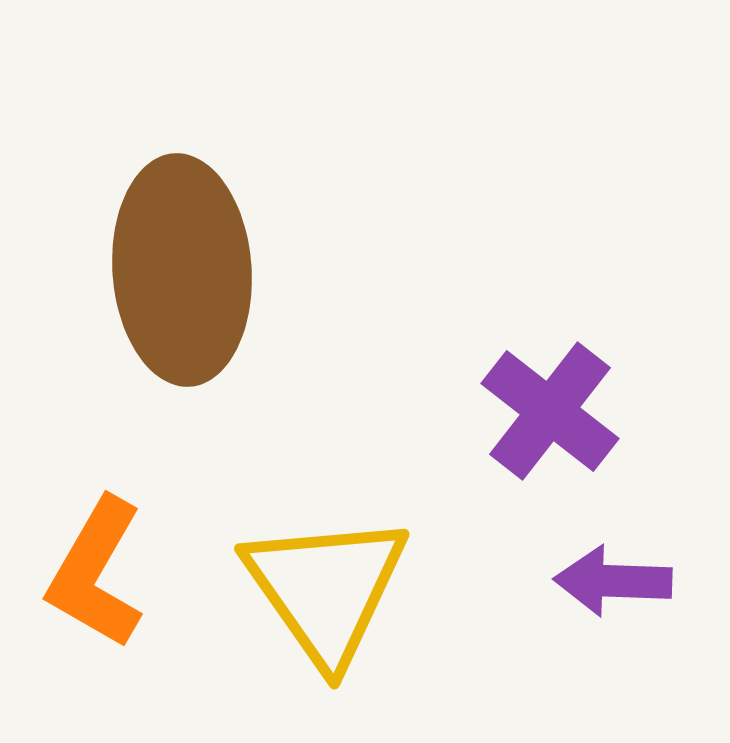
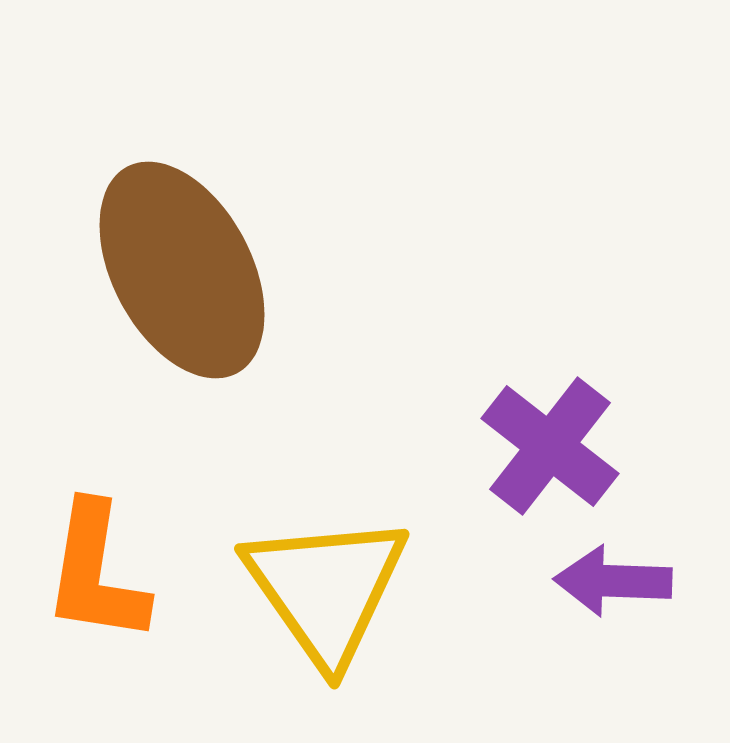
brown ellipse: rotated 24 degrees counterclockwise
purple cross: moved 35 px down
orange L-shape: rotated 21 degrees counterclockwise
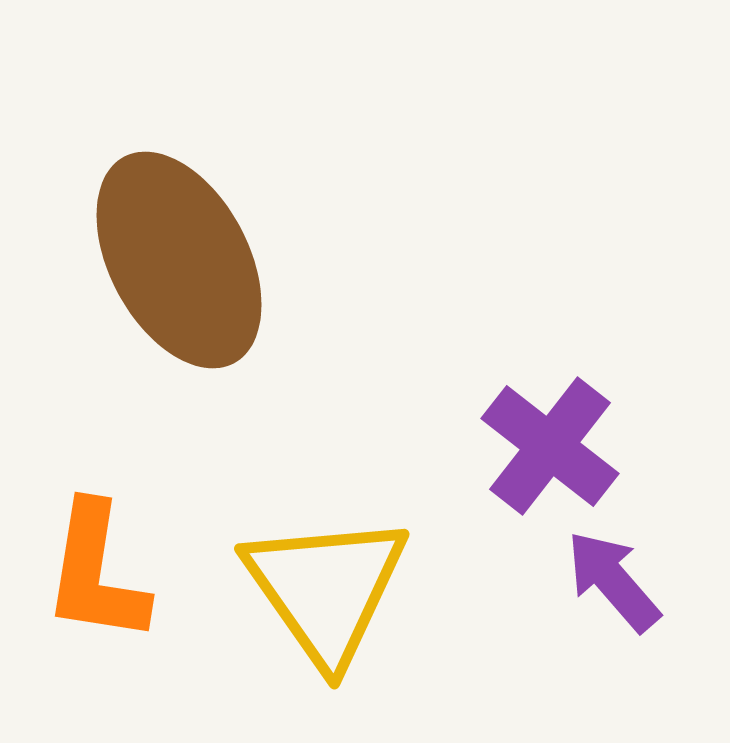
brown ellipse: moved 3 px left, 10 px up
purple arrow: rotated 47 degrees clockwise
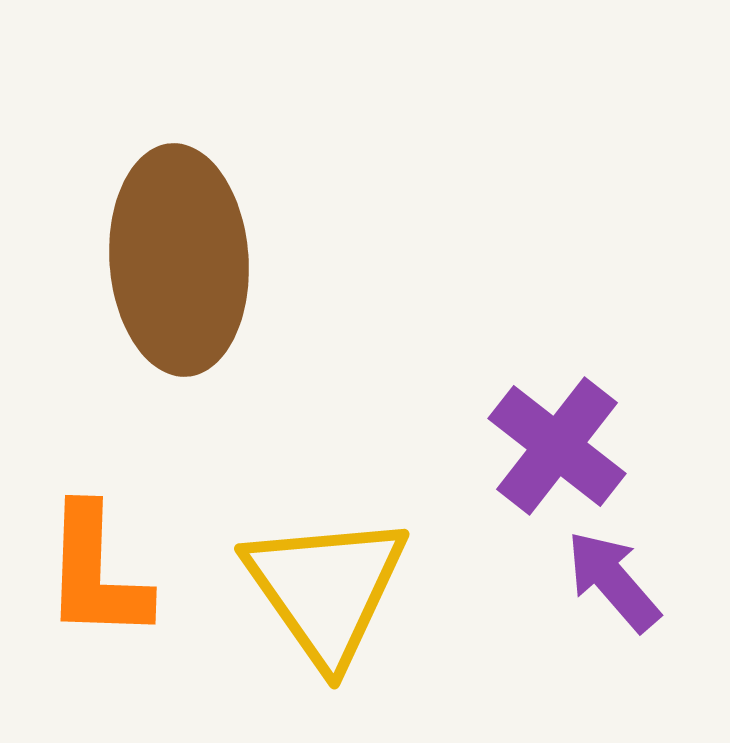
brown ellipse: rotated 24 degrees clockwise
purple cross: moved 7 px right
orange L-shape: rotated 7 degrees counterclockwise
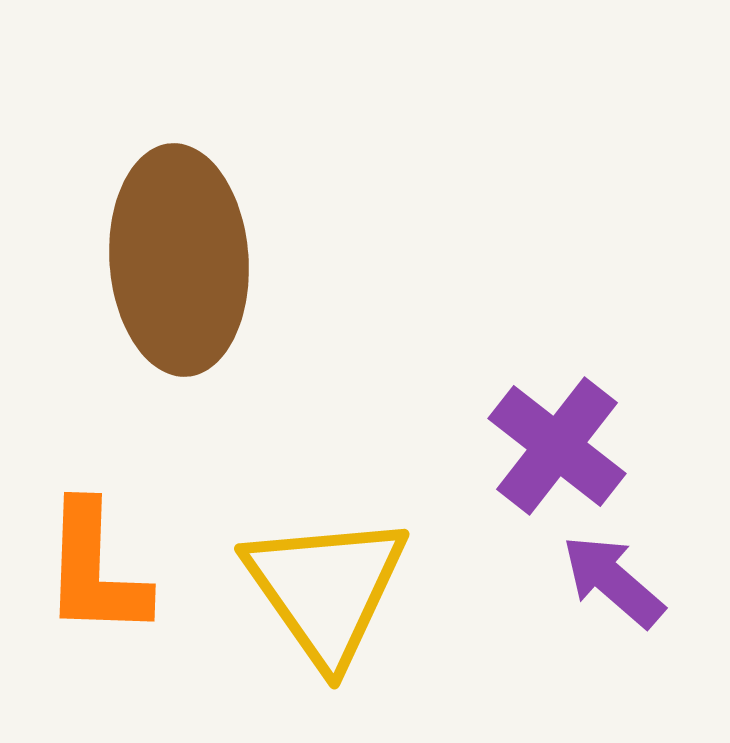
orange L-shape: moved 1 px left, 3 px up
purple arrow: rotated 8 degrees counterclockwise
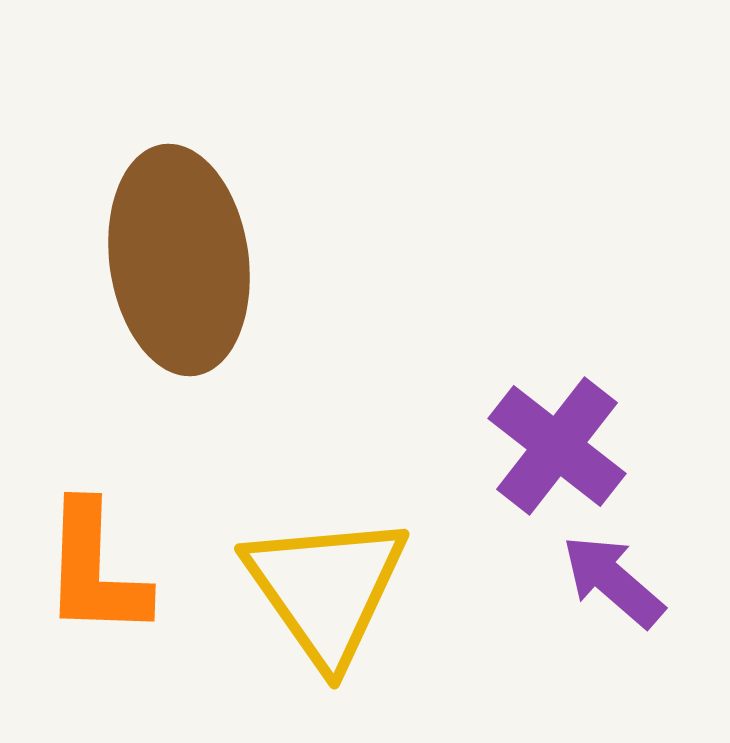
brown ellipse: rotated 4 degrees counterclockwise
